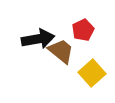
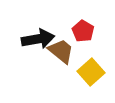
red pentagon: moved 1 px down; rotated 15 degrees counterclockwise
yellow square: moved 1 px left, 1 px up
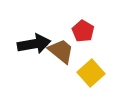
black arrow: moved 4 px left, 5 px down
yellow square: moved 1 px down
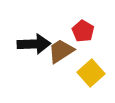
black arrow: rotated 8 degrees clockwise
brown trapezoid: rotated 72 degrees counterclockwise
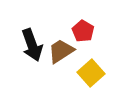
black arrow: moved 2 px left, 1 px down; rotated 72 degrees clockwise
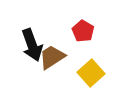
brown trapezoid: moved 9 px left, 6 px down
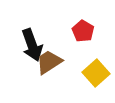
brown trapezoid: moved 3 px left, 5 px down
yellow square: moved 5 px right
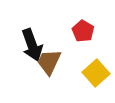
brown trapezoid: rotated 32 degrees counterclockwise
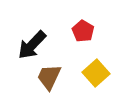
black arrow: rotated 64 degrees clockwise
brown trapezoid: moved 15 px down
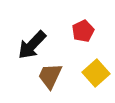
red pentagon: rotated 15 degrees clockwise
brown trapezoid: moved 1 px right, 1 px up
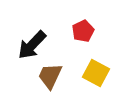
yellow square: rotated 20 degrees counterclockwise
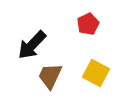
red pentagon: moved 5 px right, 7 px up
